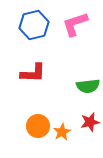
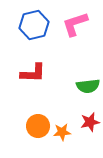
orange star: rotated 24 degrees clockwise
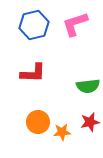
orange circle: moved 4 px up
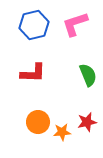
green semicircle: moved 11 px up; rotated 105 degrees counterclockwise
red star: moved 3 px left
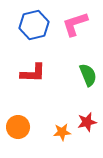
orange circle: moved 20 px left, 5 px down
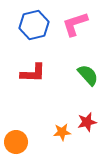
green semicircle: rotated 20 degrees counterclockwise
orange circle: moved 2 px left, 15 px down
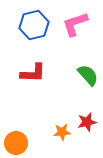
orange circle: moved 1 px down
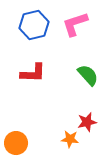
orange star: moved 8 px right, 7 px down; rotated 12 degrees clockwise
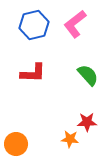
pink L-shape: rotated 20 degrees counterclockwise
red star: rotated 12 degrees clockwise
orange circle: moved 1 px down
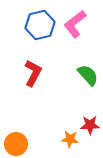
blue hexagon: moved 6 px right
red L-shape: rotated 64 degrees counterclockwise
red star: moved 3 px right, 3 px down
